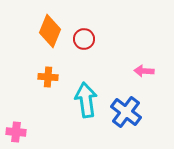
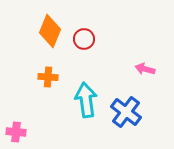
pink arrow: moved 1 px right, 2 px up; rotated 12 degrees clockwise
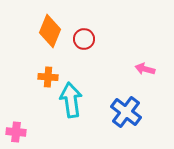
cyan arrow: moved 15 px left
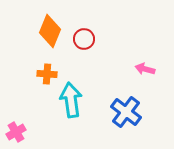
orange cross: moved 1 px left, 3 px up
pink cross: rotated 36 degrees counterclockwise
